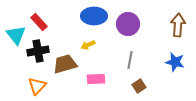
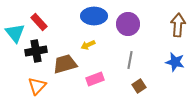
cyan triangle: moved 1 px left, 2 px up
black cross: moved 2 px left
pink rectangle: moved 1 px left; rotated 18 degrees counterclockwise
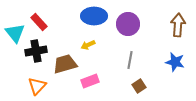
pink rectangle: moved 5 px left, 2 px down
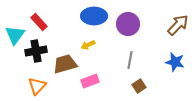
brown arrow: rotated 40 degrees clockwise
cyan triangle: moved 2 px down; rotated 15 degrees clockwise
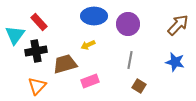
brown square: rotated 24 degrees counterclockwise
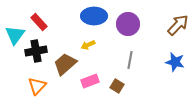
brown trapezoid: rotated 25 degrees counterclockwise
brown square: moved 22 px left
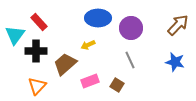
blue ellipse: moved 4 px right, 2 px down
purple circle: moved 3 px right, 4 px down
black cross: rotated 10 degrees clockwise
gray line: rotated 36 degrees counterclockwise
brown square: moved 1 px up
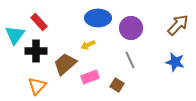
pink rectangle: moved 4 px up
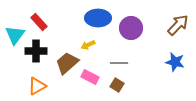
gray line: moved 11 px left, 3 px down; rotated 66 degrees counterclockwise
brown trapezoid: moved 2 px right, 1 px up
pink rectangle: rotated 48 degrees clockwise
orange triangle: rotated 18 degrees clockwise
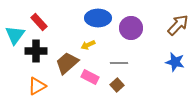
brown square: rotated 16 degrees clockwise
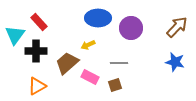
brown arrow: moved 1 px left, 2 px down
brown square: moved 2 px left; rotated 24 degrees clockwise
